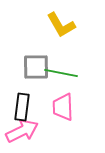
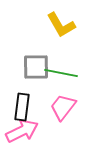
pink trapezoid: rotated 40 degrees clockwise
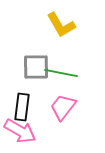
pink arrow: moved 2 px left; rotated 56 degrees clockwise
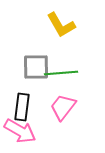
green line: rotated 16 degrees counterclockwise
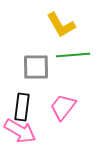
green line: moved 12 px right, 18 px up
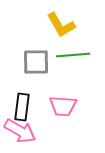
gray square: moved 5 px up
pink trapezoid: moved 1 px up; rotated 124 degrees counterclockwise
